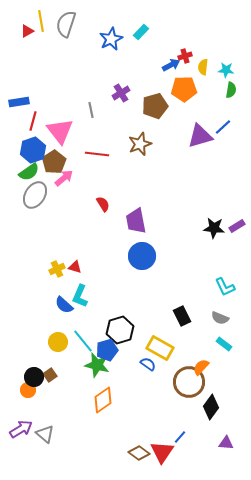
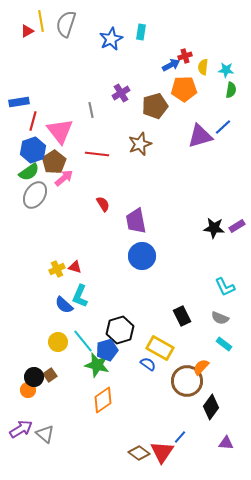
cyan rectangle at (141, 32): rotated 35 degrees counterclockwise
brown circle at (189, 382): moved 2 px left, 1 px up
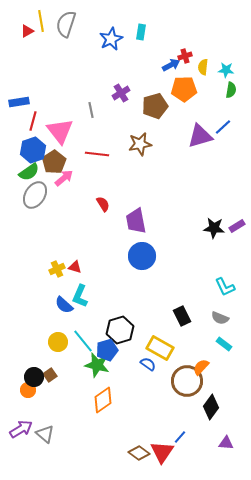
brown star at (140, 144): rotated 10 degrees clockwise
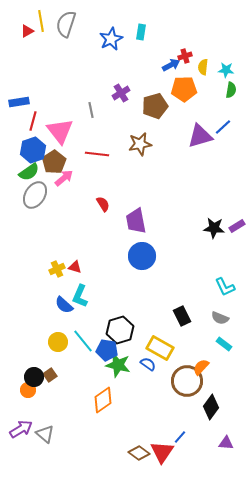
blue pentagon at (107, 350): rotated 25 degrees clockwise
green star at (97, 365): moved 21 px right
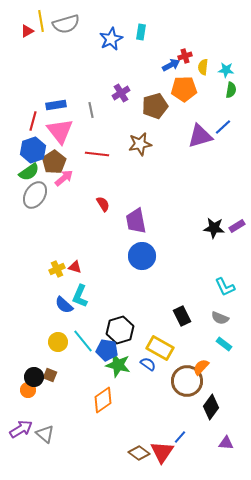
gray semicircle at (66, 24): rotated 124 degrees counterclockwise
blue rectangle at (19, 102): moved 37 px right, 3 px down
brown square at (50, 375): rotated 32 degrees counterclockwise
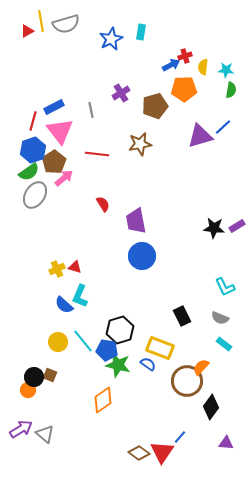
blue rectangle at (56, 105): moved 2 px left, 2 px down; rotated 18 degrees counterclockwise
yellow rectangle at (160, 348): rotated 8 degrees counterclockwise
